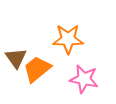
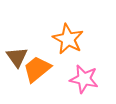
orange star: rotated 28 degrees clockwise
brown triangle: moved 1 px right, 1 px up
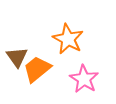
pink star: rotated 20 degrees clockwise
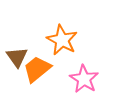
orange star: moved 6 px left, 1 px down
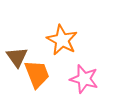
orange trapezoid: moved 5 px down; rotated 108 degrees clockwise
pink star: rotated 16 degrees counterclockwise
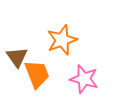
orange star: rotated 24 degrees clockwise
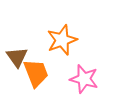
orange trapezoid: moved 1 px left, 1 px up
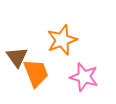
pink star: moved 2 px up
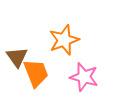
orange star: moved 2 px right
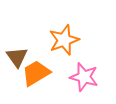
orange trapezoid: rotated 100 degrees counterclockwise
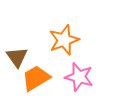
orange trapezoid: moved 5 px down
pink star: moved 5 px left
